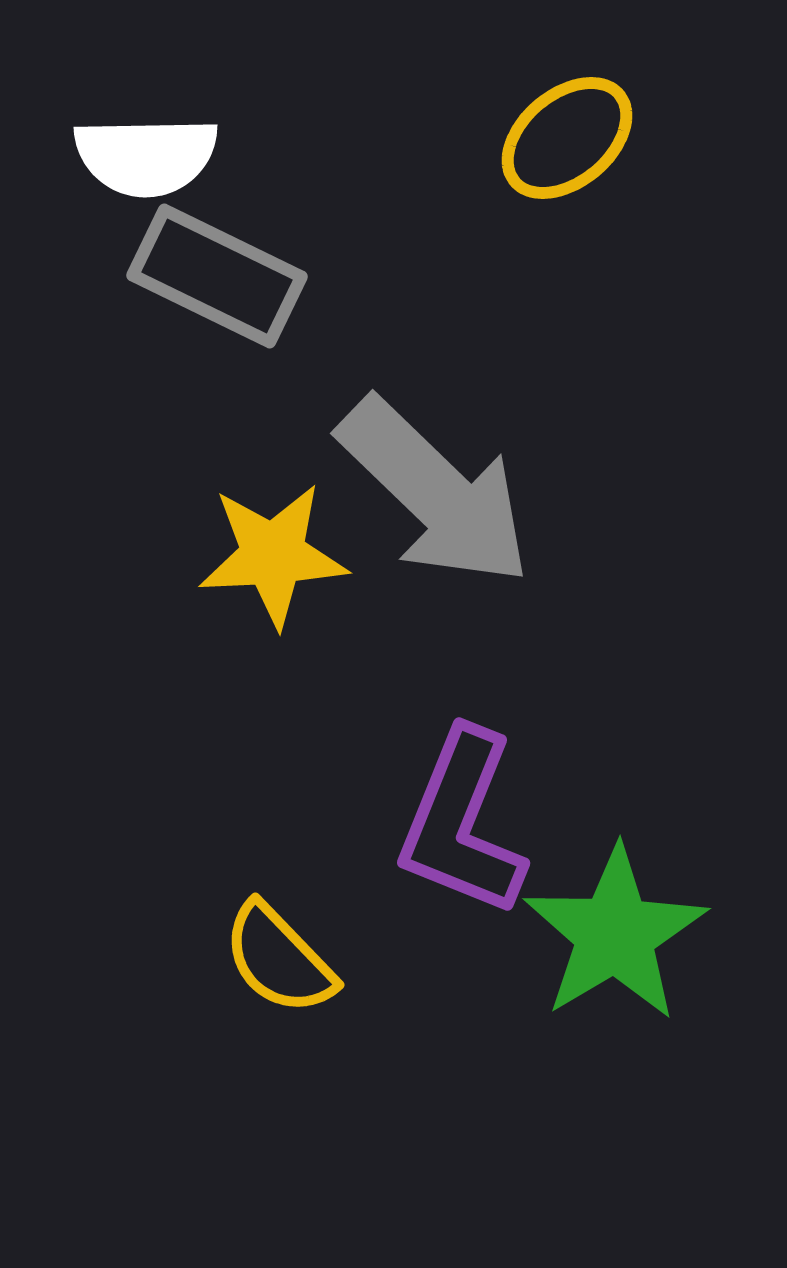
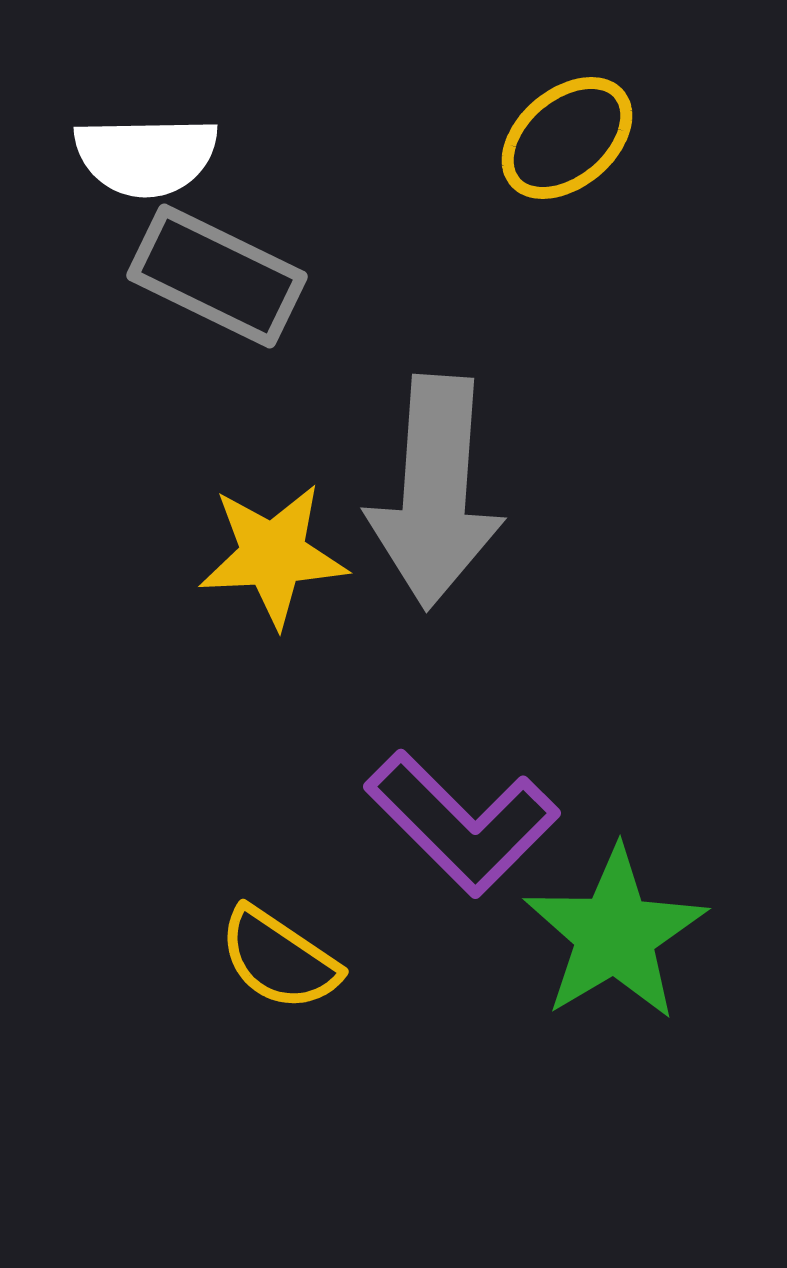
gray arrow: rotated 50 degrees clockwise
purple L-shape: rotated 67 degrees counterclockwise
yellow semicircle: rotated 12 degrees counterclockwise
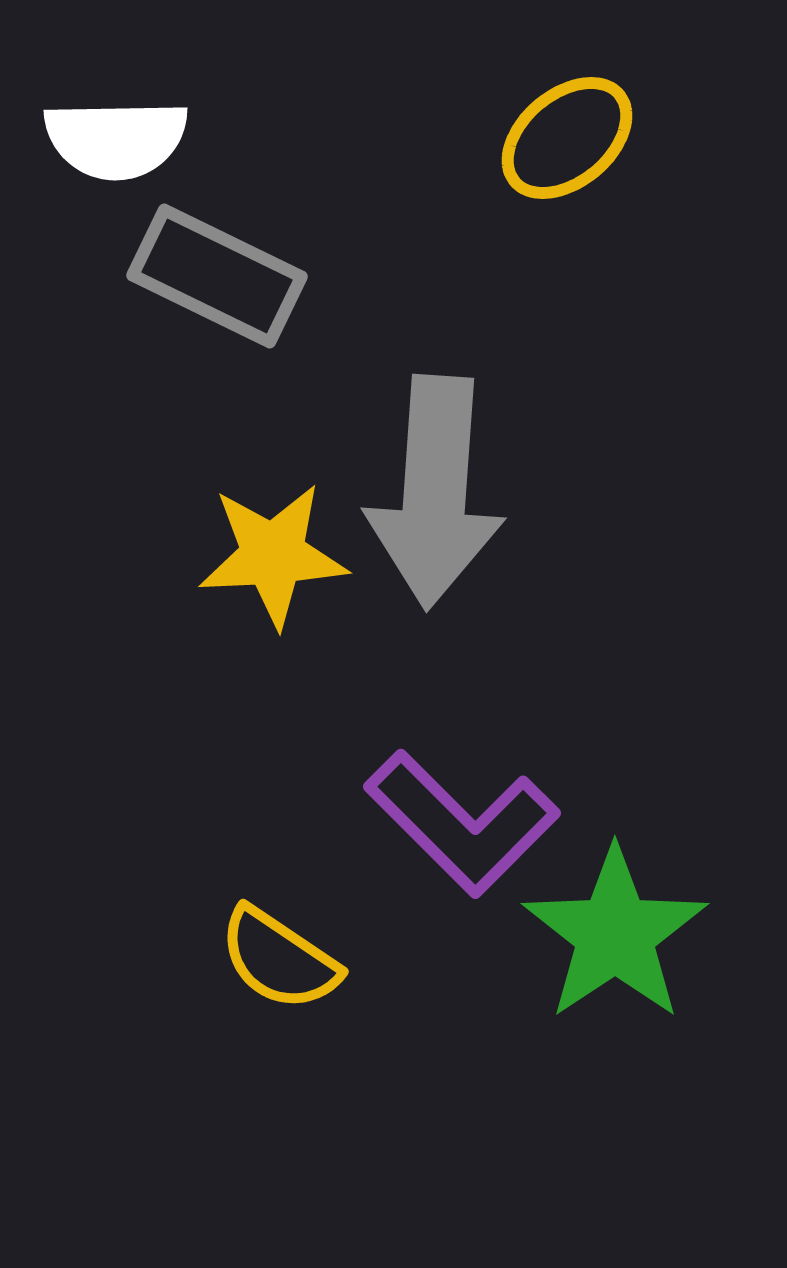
white semicircle: moved 30 px left, 17 px up
green star: rotated 3 degrees counterclockwise
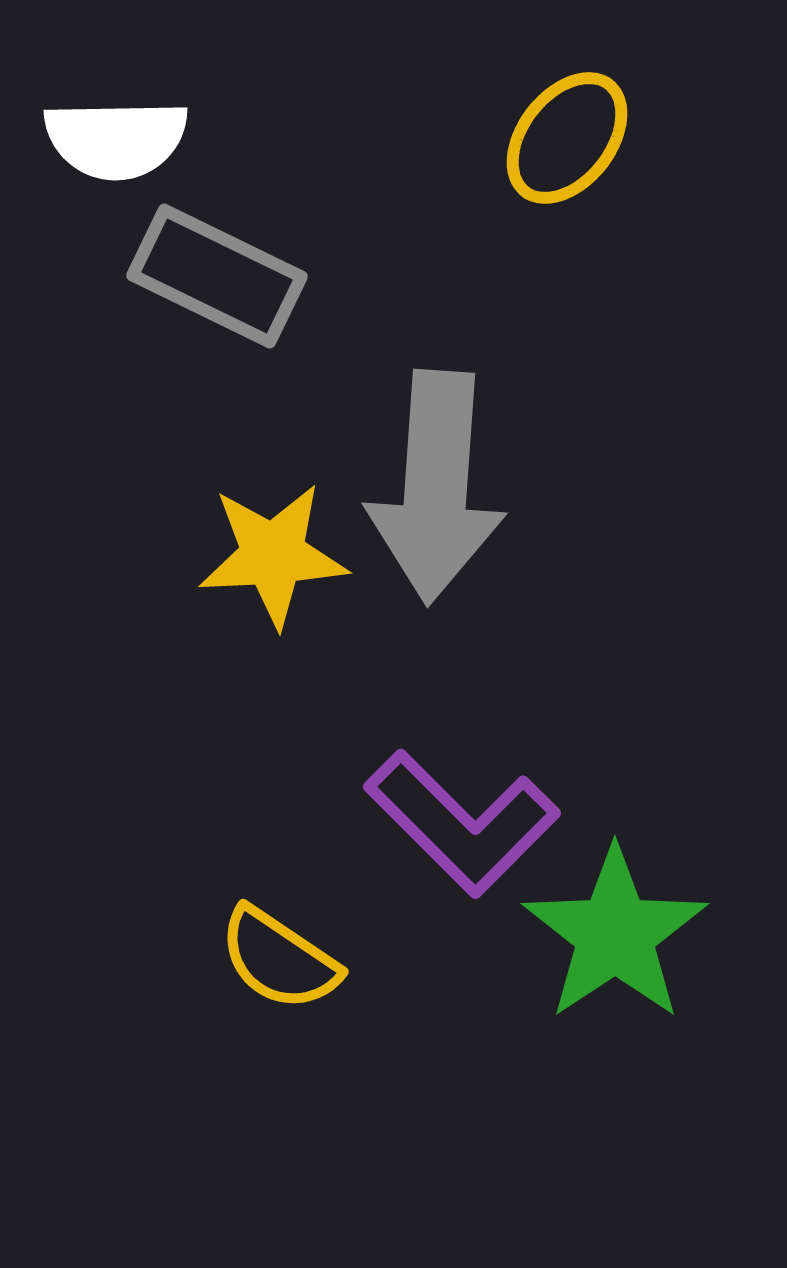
yellow ellipse: rotated 12 degrees counterclockwise
gray arrow: moved 1 px right, 5 px up
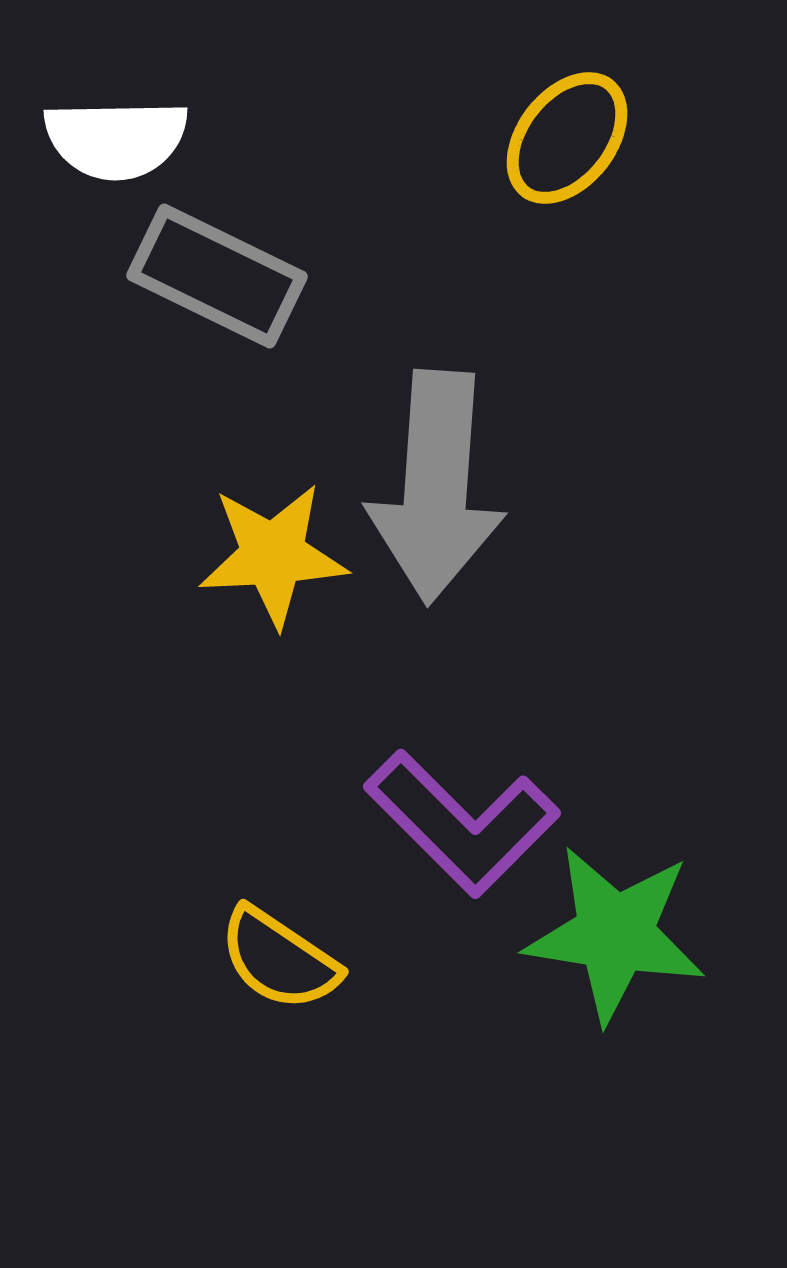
green star: rotated 29 degrees counterclockwise
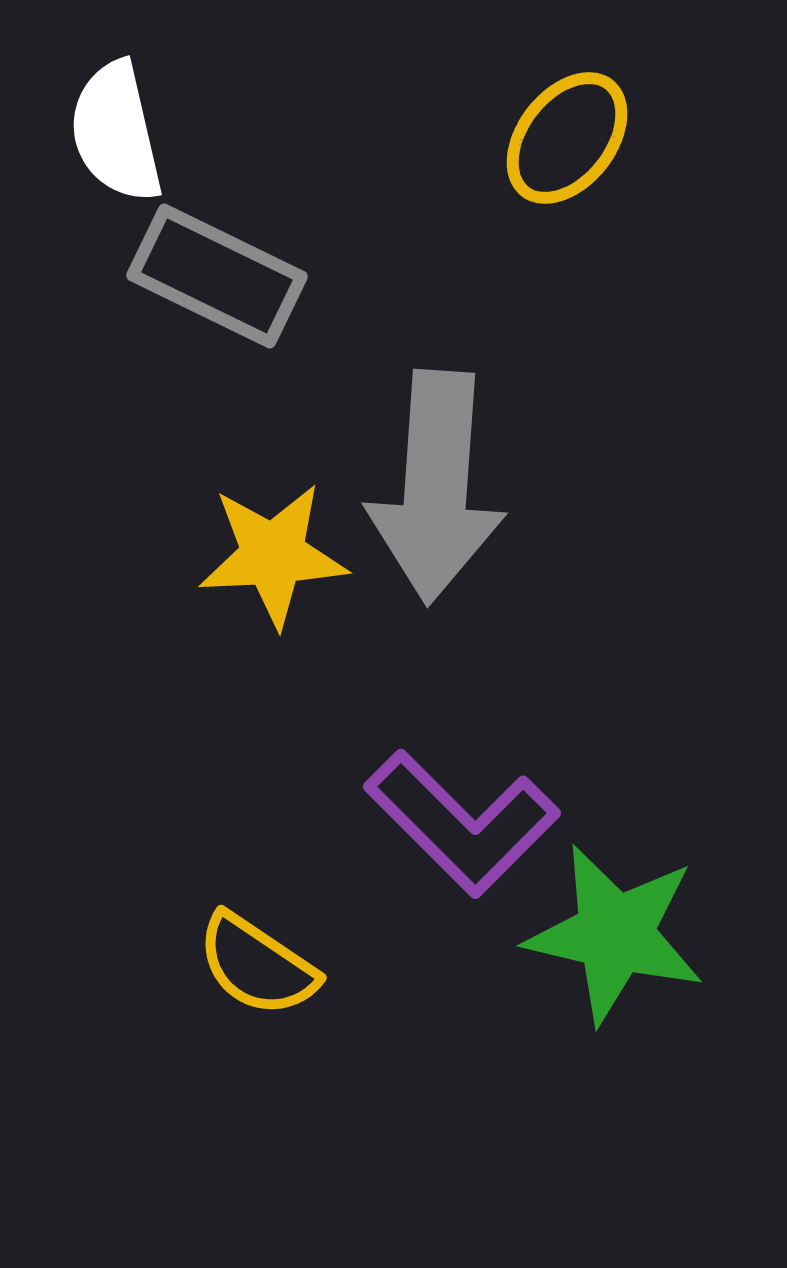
white semicircle: moved 7 px up; rotated 78 degrees clockwise
green star: rotated 4 degrees clockwise
yellow semicircle: moved 22 px left, 6 px down
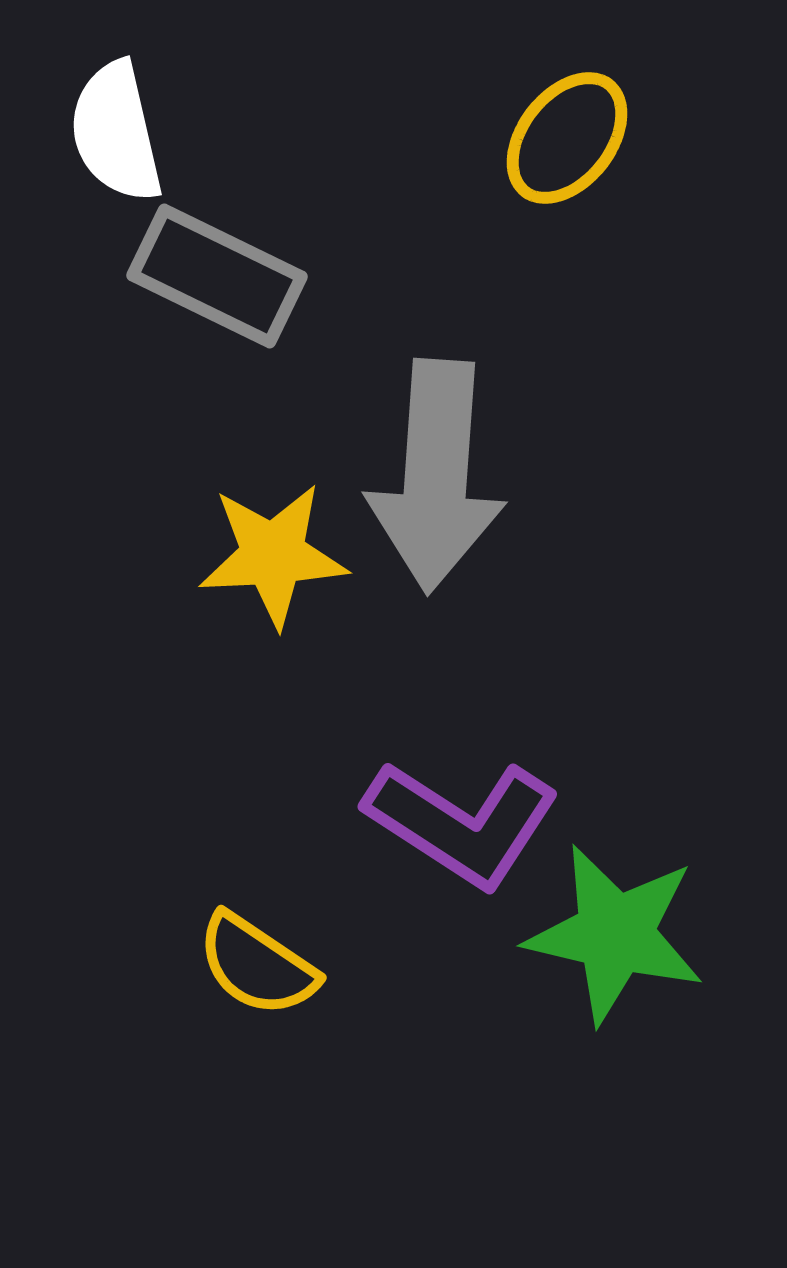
gray arrow: moved 11 px up
purple L-shape: rotated 12 degrees counterclockwise
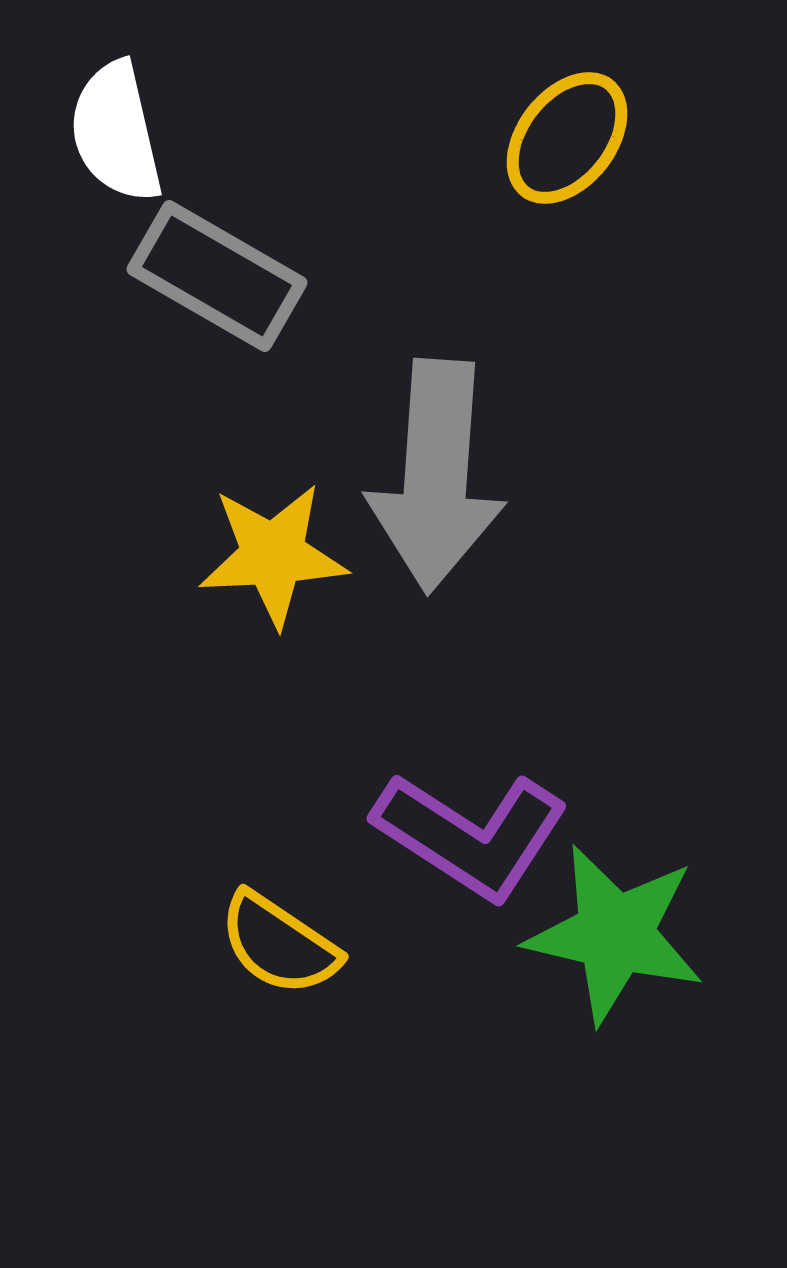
gray rectangle: rotated 4 degrees clockwise
purple L-shape: moved 9 px right, 12 px down
yellow semicircle: moved 22 px right, 21 px up
